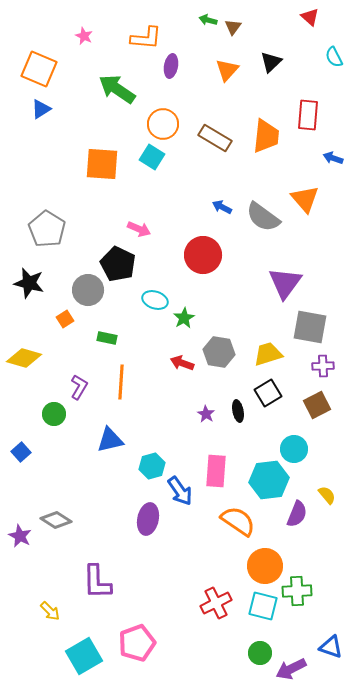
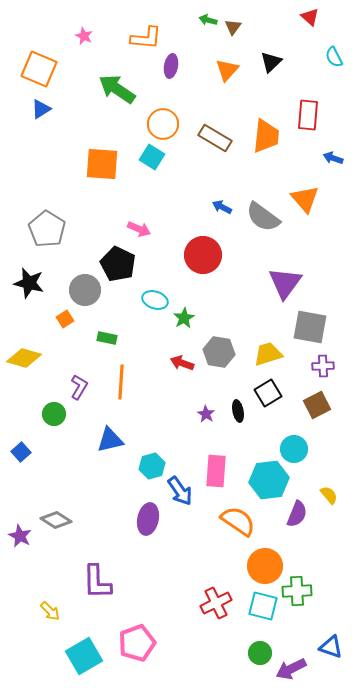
gray circle at (88, 290): moved 3 px left
yellow semicircle at (327, 495): moved 2 px right
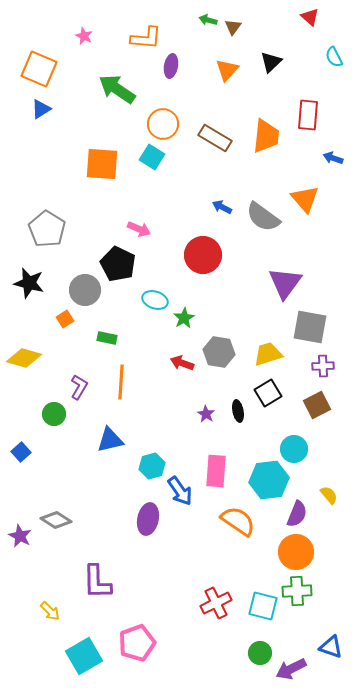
orange circle at (265, 566): moved 31 px right, 14 px up
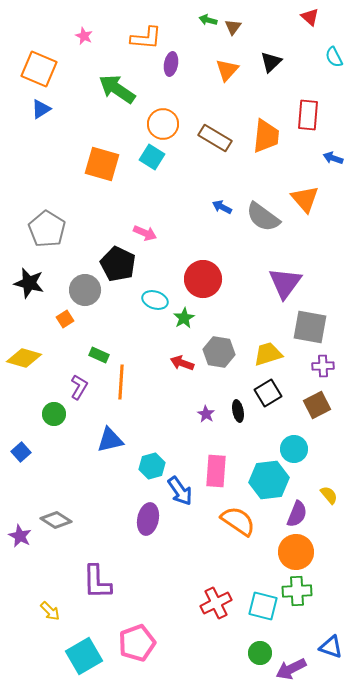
purple ellipse at (171, 66): moved 2 px up
orange square at (102, 164): rotated 12 degrees clockwise
pink arrow at (139, 229): moved 6 px right, 4 px down
red circle at (203, 255): moved 24 px down
green rectangle at (107, 338): moved 8 px left, 17 px down; rotated 12 degrees clockwise
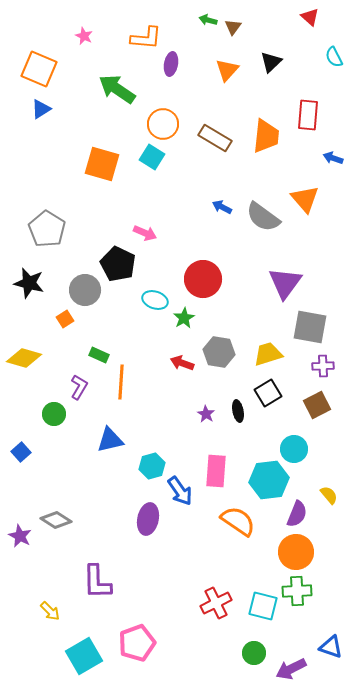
green circle at (260, 653): moved 6 px left
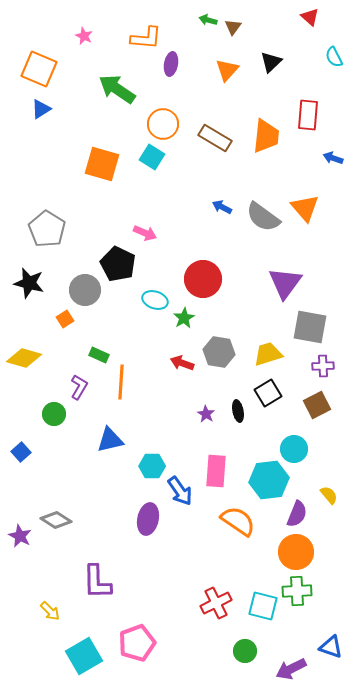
orange triangle at (305, 199): moved 9 px down
cyan hexagon at (152, 466): rotated 15 degrees clockwise
green circle at (254, 653): moved 9 px left, 2 px up
